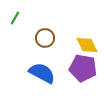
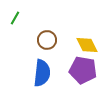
brown circle: moved 2 px right, 2 px down
purple pentagon: moved 2 px down
blue semicircle: rotated 68 degrees clockwise
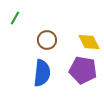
yellow diamond: moved 2 px right, 3 px up
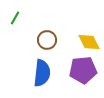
purple pentagon: rotated 16 degrees counterclockwise
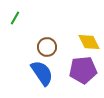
brown circle: moved 7 px down
blue semicircle: rotated 40 degrees counterclockwise
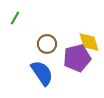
yellow diamond: rotated 10 degrees clockwise
brown circle: moved 3 px up
purple pentagon: moved 6 px left, 12 px up; rotated 8 degrees counterclockwise
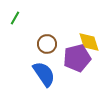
blue semicircle: moved 2 px right, 1 px down
